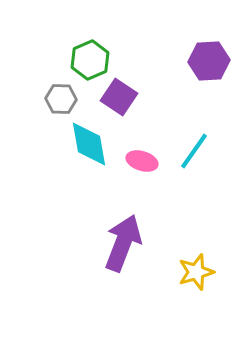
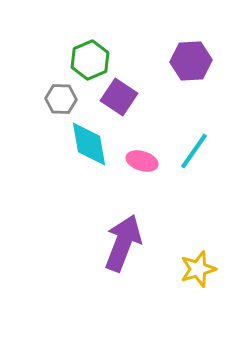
purple hexagon: moved 18 px left
yellow star: moved 2 px right, 3 px up
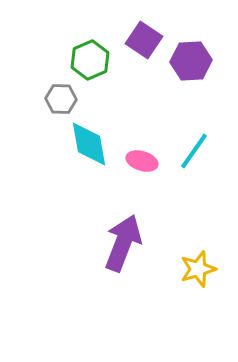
purple square: moved 25 px right, 57 px up
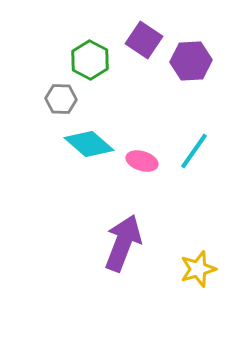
green hexagon: rotated 9 degrees counterclockwise
cyan diamond: rotated 39 degrees counterclockwise
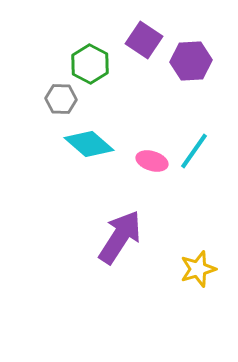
green hexagon: moved 4 px down
pink ellipse: moved 10 px right
purple arrow: moved 3 px left, 6 px up; rotated 12 degrees clockwise
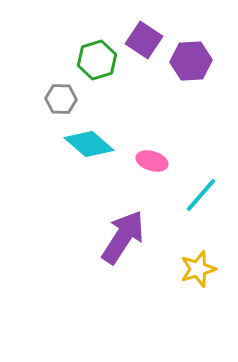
green hexagon: moved 7 px right, 4 px up; rotated 15 degrees clockwise
cyan line: moved 7 px right, 44 px down; rotated 6 degrees clockwise
purple arrow: moved 3 px right
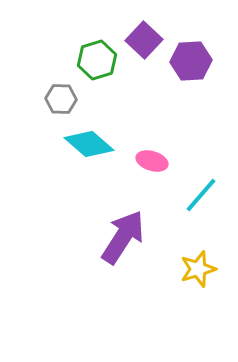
purple square: rotated 9 degrees clockwise
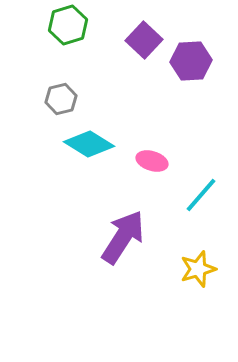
green hexagon: moved 29 px left, 35 px up
gray hexagon: rotated 16 degrees counterclockwise
cyan diamond: rotated 9 degrees counterclockwise
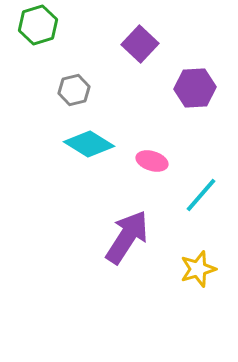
green hexagon: moved 30 px left
purple square: moved 4 px left, 4 px down
purple hexagon: moved 4 px right, 27 px down
gray hexagon: moved 13 px right, 9 px up
purple arrow: moved 4 px right
